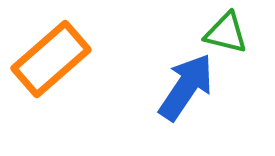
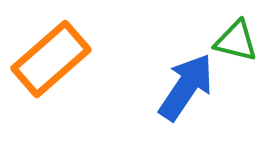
green triangle: moved 10 px right, 8 px down
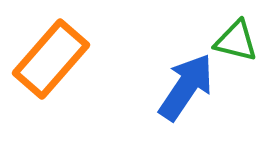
orange rectangle: rotated 8 degrees counterclockwise
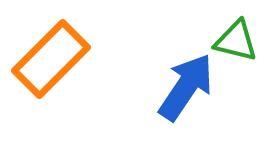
orange rectangle: rotated 4 degrees clockwise
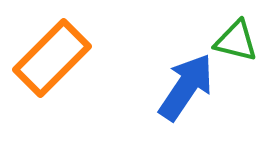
orange rectangle: moved 1 px right, 1 px up
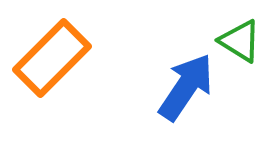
green triangle: moved 4 px right; rotated 18 degrees clockwise
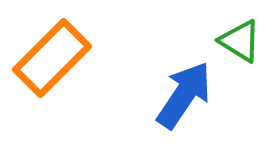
blue arrow: moved 2 px left, 8 px down
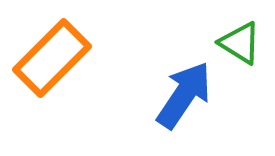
green triangle: moved 2 px down
